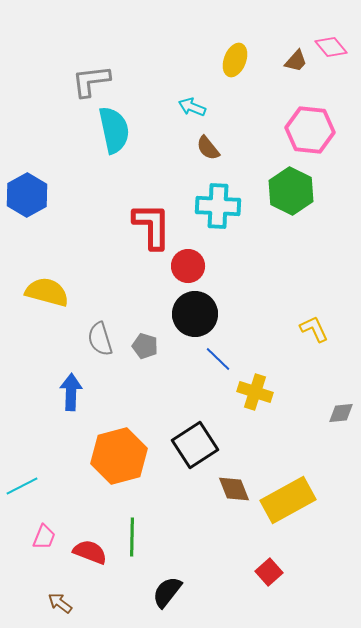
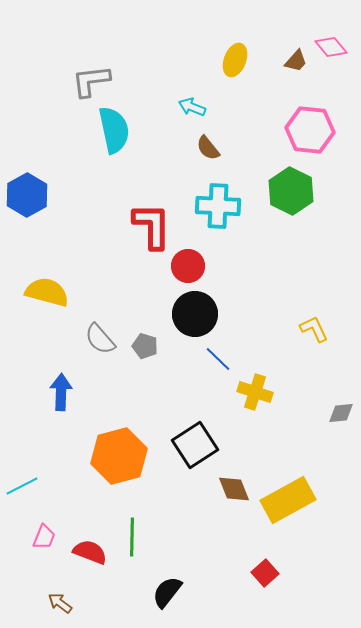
gray semicircle: rotated 24 degrees counterclockwise
blue arrow: moved 10 px left
red square: moved 4 px left, 1 px down
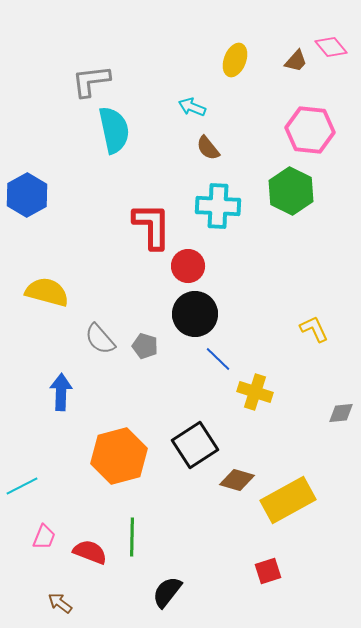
brown diamond: moved 3 px right, 9 px up; rotated 52 degrees counterclockwise
red square: moved 3 px right, 2 px up; rotated 24 degrees clockwise
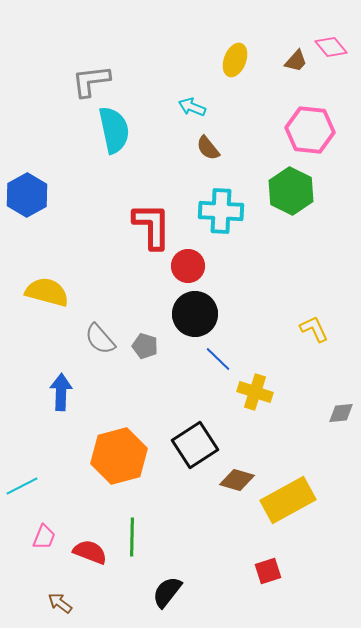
cyan cross: moved 3 px right, 5 px down
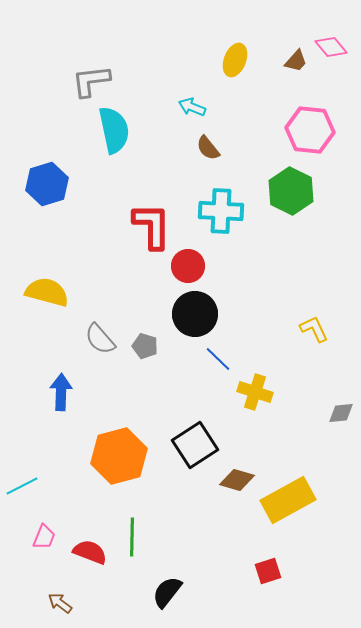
blue hexagon: moved 20 px right, 11 px up; rotated 12 degrees clockwise
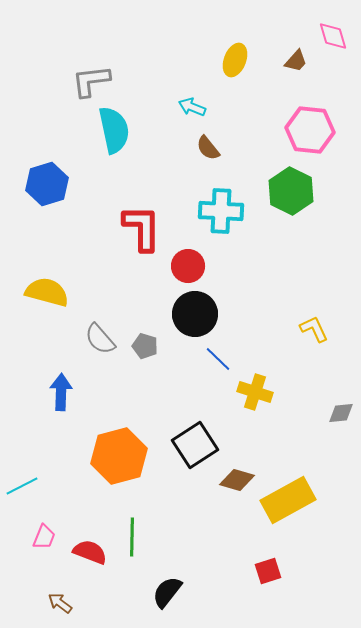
pink diamond: moved 2 px right, 11 px up; rotated 24 degrees clockwise
red L-shape: moved 10 px left, 2 px down
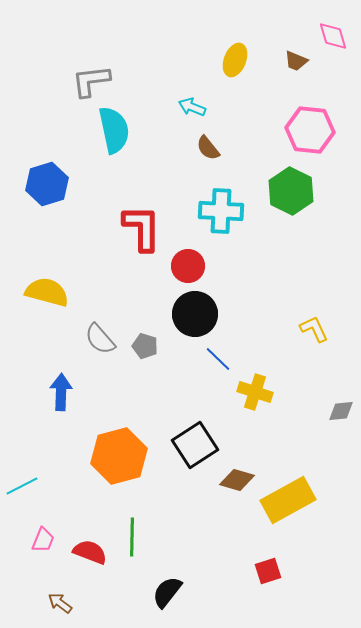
brown trapezoid: rotated 70 degrees clockwise
gray diamond: moved 2 px up
pink trapezoid: moved 1 px left, 3 px down
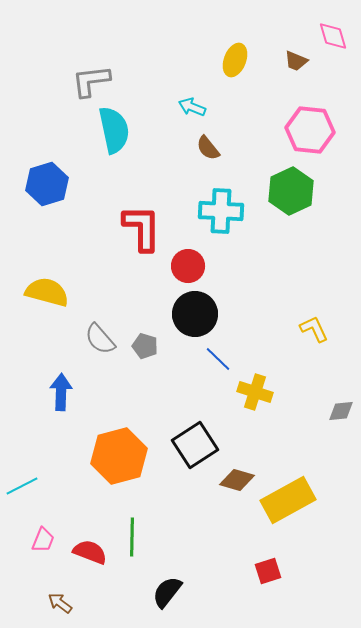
green hexagon: rotated 9 degrees clockwise
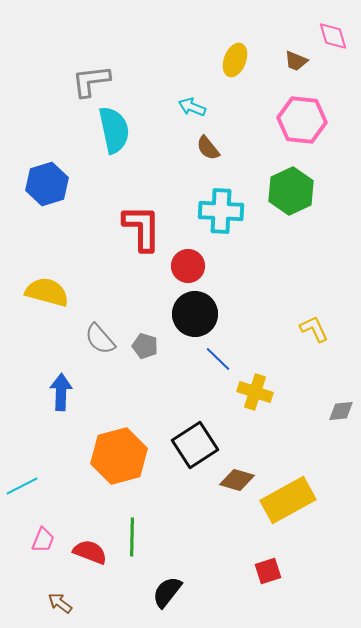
pink hexagon: moved 8 px left, 10 px up
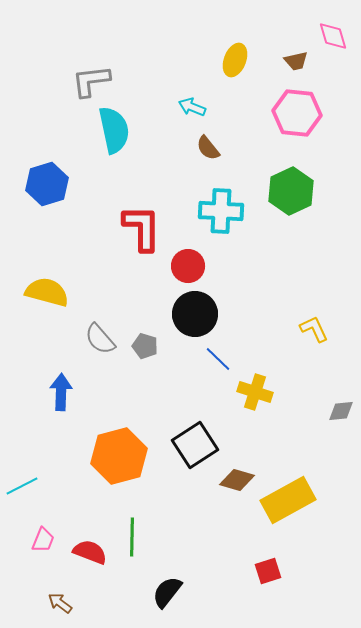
brown trapezoid: rotated 35 degrees counterclockwise
pink hexagon: moved 5 px left, 7 px up
